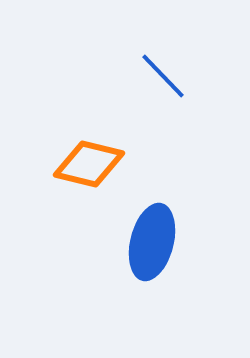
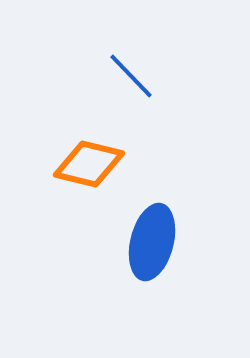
blue line: moved 32 px left
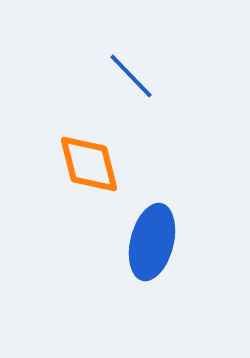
orange diamond: rotated 62 degrees clockwise
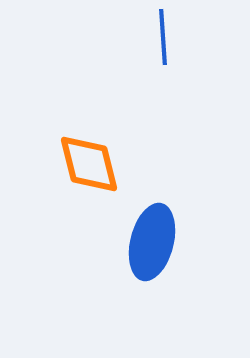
blue line: moved 32 px right, 39 px up; rotated 40 degrees clockwise
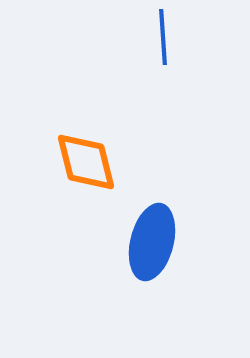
orange diamond: moved 3 px left, 2 px up
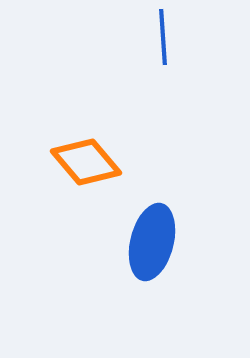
orange diamond: rotated 26 degrees counterclockwise
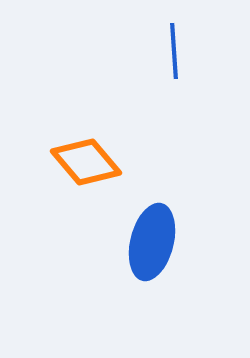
blue line: moved 11 px right, 14 px down
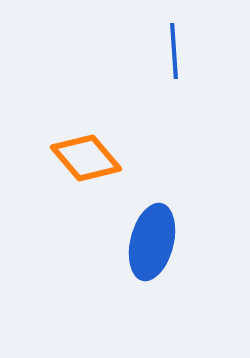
orange diamond: moved 4 px up
